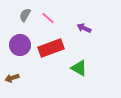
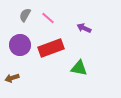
green triangle: rotated 18 degrees counterclockwise
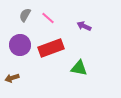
purple arrow: moved 2 px up
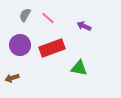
red rectangle: moved 1 px right
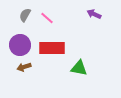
pink line: moved 1 px left
purple arrow: moved 10 px right, 12 px up
red rectangle: rotated 20 degrees clockwise
brown arrow: moved 12 px right, 11 px up
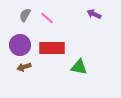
green triangle: moved 1 px up
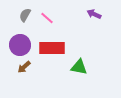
brown arrow: rotated 24 degrees counterclockwise
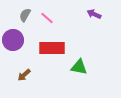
purple circle: moved 7 px left, 5 px up
brown arrow: moved 8 px down
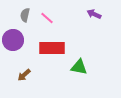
gray semicircle: rotated 16 degrees counterclockwise
